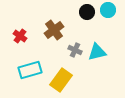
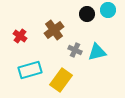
black circle: moved 2 px down
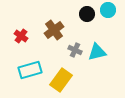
red cross: moved 1 px right
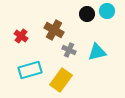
cyan circle: moved 1 px left, 1 px down
brown cross: rotated 24 degrees counterclockwise
gray cross: moved 6 px left
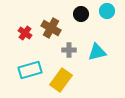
black circle: moved 6 px left
brown cross: moved 3 px left, 2 px up
red cross: moved 4 px right, 3 px up
gray cross: rotated 24 degrees counterclockwise
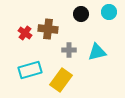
cyan circle: moved 2 px right, 1 px down
brown cross: moved 3 px left, 1 px down; rotated 24 degrees counterclockwise
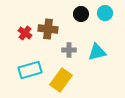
cyan circle: moved 4 px left, 1 px down
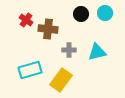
red cross: moved 1 px right, 13 px up
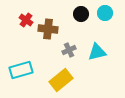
gray cross: rotated 24 degrees counterclockwise
cyan rectangle: moved 9 px left
yellow rectangle: rotated 15 degrees clockwise
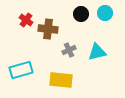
yellow rectangle: rotated 45 degrees clockwise
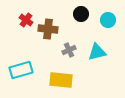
cyan circle: moved 3 px right, 7 px down
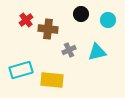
red cross: rotated 16 degrees clockwise
yellow rectangle: moved 9 px left
